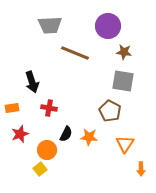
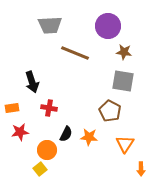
red star: moved 2 px up; rotated 12 degrees clockwise
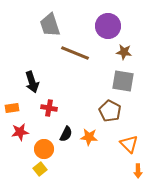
gray trapezoid: rotated 75 degrees clockwise
orange triangle: moved 4 px right; rotated 18 degrees counterclockwise
orange circle: moved 3 px left, 1 px up
orange arrow: moved 3 px left, 2 px down
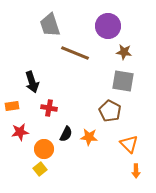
orange rectangle: moved 2 px up
orange arrow: moved 2 px left
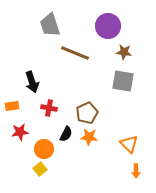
brown pentagon: moved 23 px left, 2 px down; rotated 20 degrees clockwise
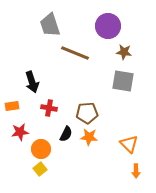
brown pentagon: rotated 20 degrees clockwise
orange circle: moved 3 px left
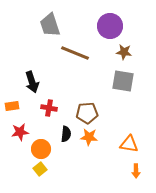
purple circle: moved 2 px right
black semicircle: rotated 21 degrees counterclockwise
orange triangle: rotated 36 degrees counterclockwise
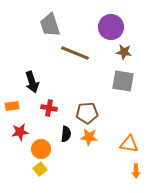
purple circle: moved 1 px right, 1 px down
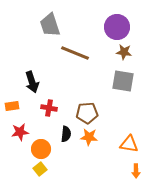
purple circle: moved 6 px right
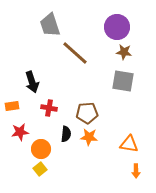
brown line: rotated 20 degrees clockwise
